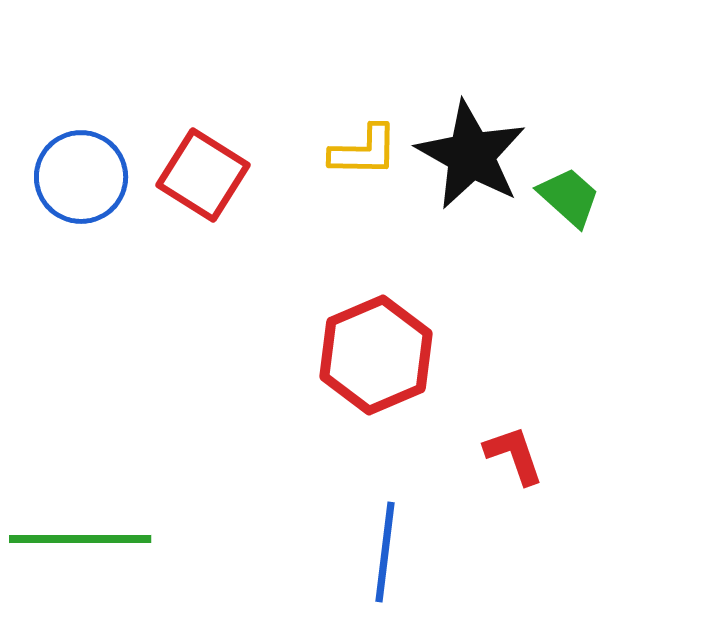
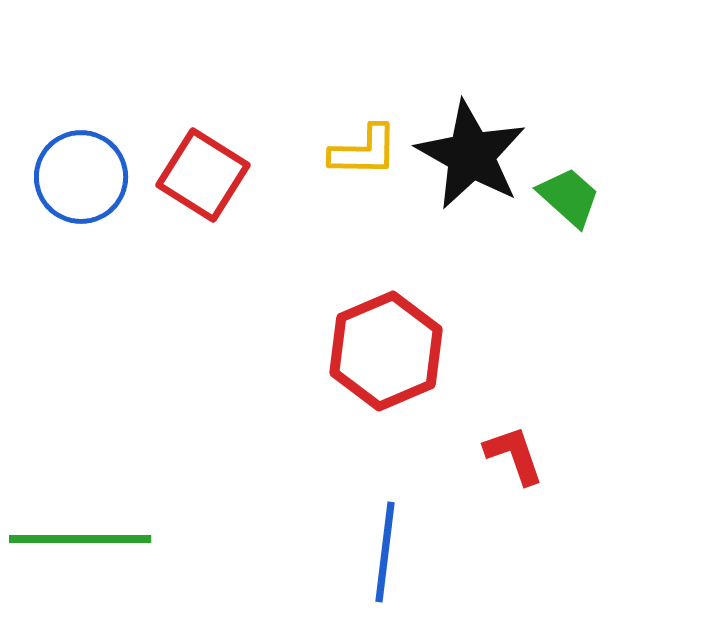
red hexagon: moved 10 px right, 4 px up
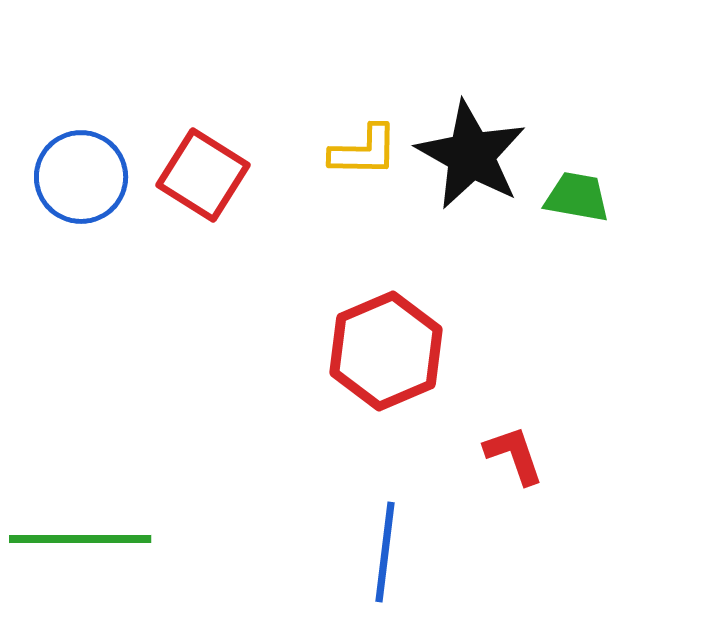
green trapezoid: moved 8 px right; rotated 32 degrees counterclockwise
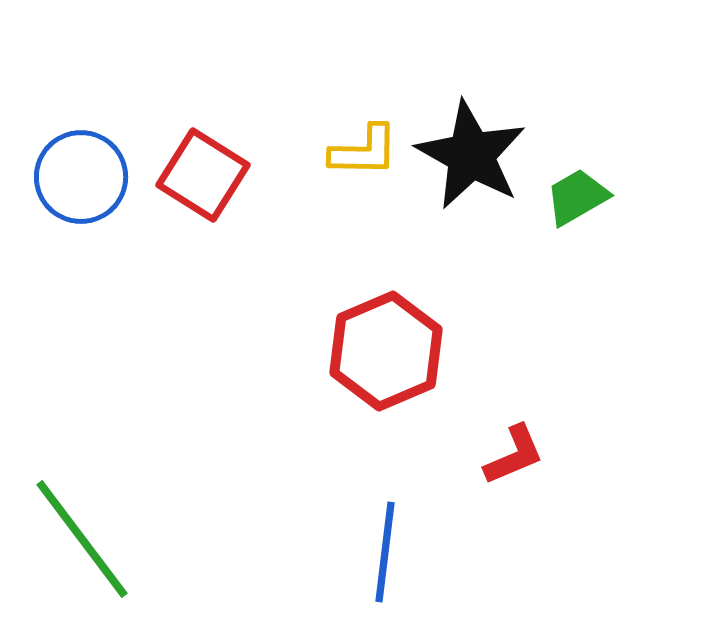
green trapezoid: rotated 40 degrees counterclockwise
red L-shape: rotated 86 degrees clockwise
green line: moved 2 px right; rotated 53 degrees clockwise
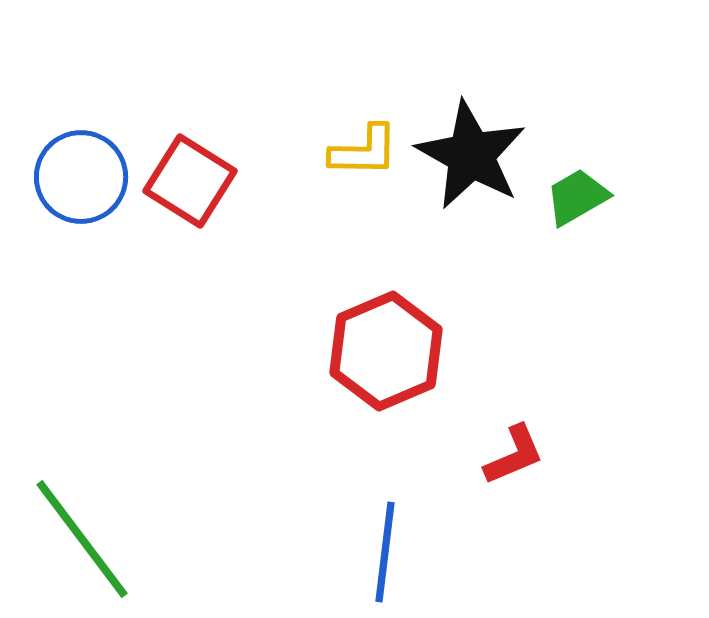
red square: moved 13 px left, 6 px down
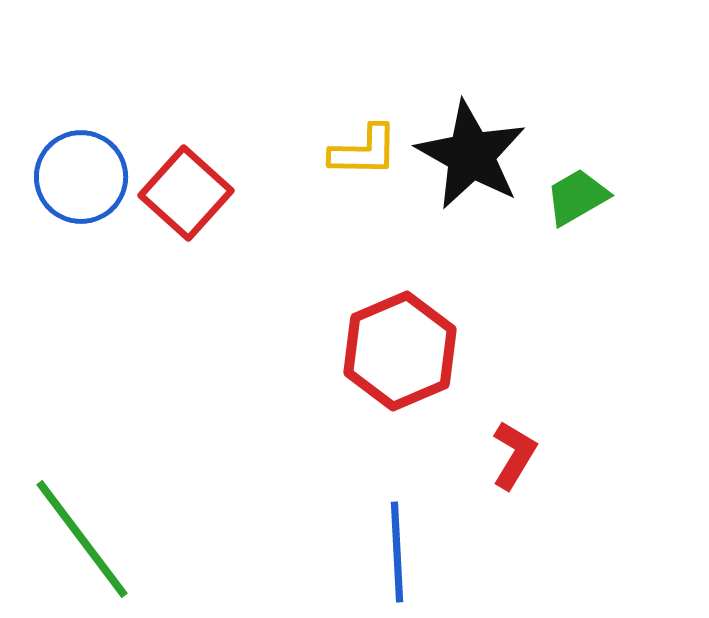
red square: moved 4 px left, 12 px down; rotated 10 degrees clockwise
red hexagon: moved 14 px right
red L-shape: rotated 36 degrees counterclockwise
blue line: moved 12 px right; rotated 10 degrees counterclockwise
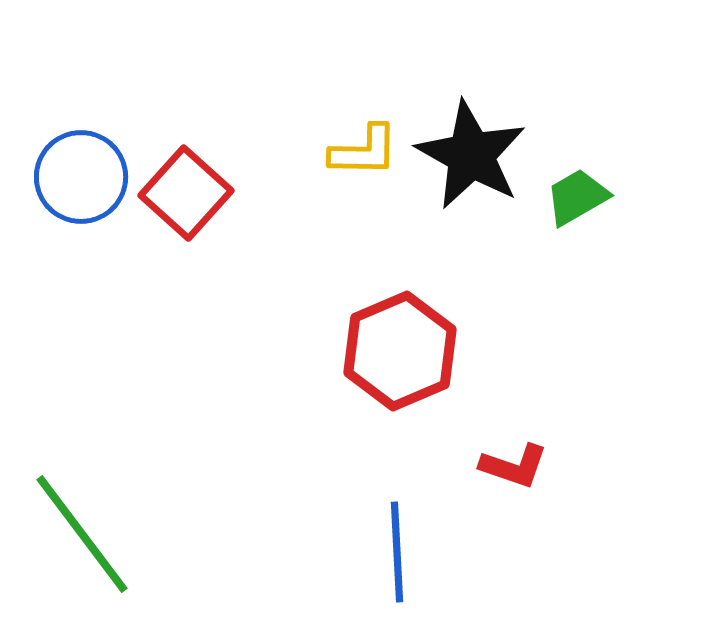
red L-shape: moved 11 px down; rotated 78 degrees clockwise
green line: moved 5 px up
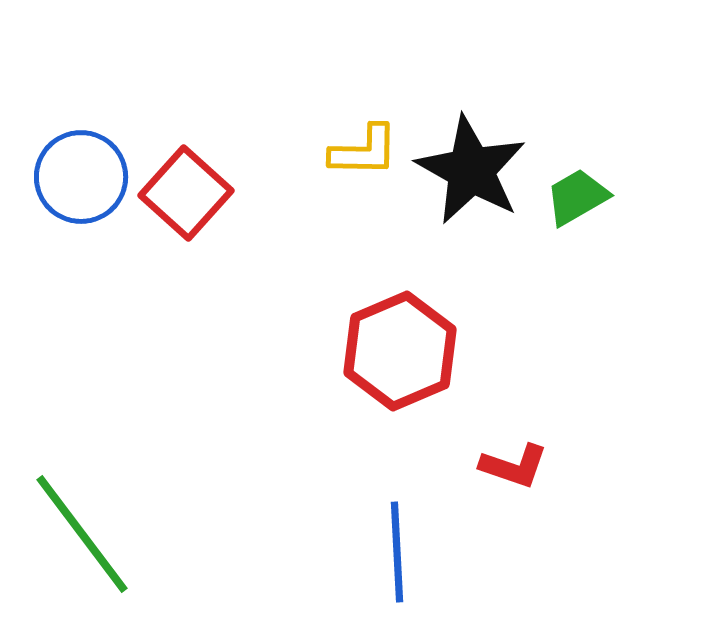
black star: moved 15 px down
